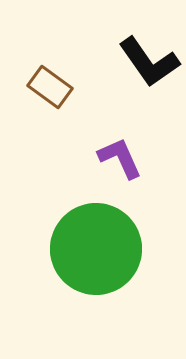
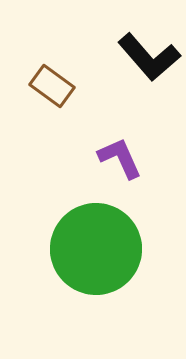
black L-shape: moved 5 px up; rotated 6 degrees counterclockwise
brown rectangle: moved 2 px right, 1 px up
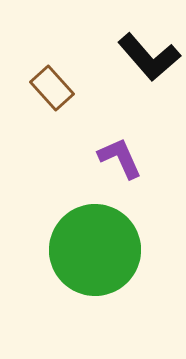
brown rectangle: moved 2 px down; rotated 12 degrees clockwise
green circle: moved 1 px left, 1 px down
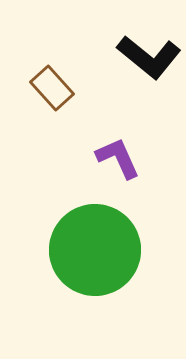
black L-shape: rotated 10 degrees counterclockwise
purple L-shape: moved 2 px left
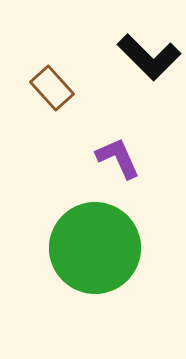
black L-shape: rotated 6 degrees clockwise
green circle: moved 2 px up
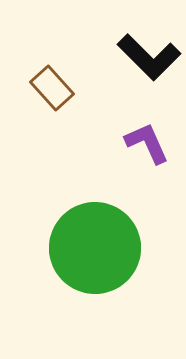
purple L-shape: moved 29 px right, 15 px up
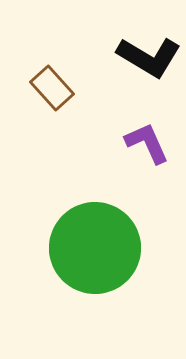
black L-shape: rotated 14 degrees counterclockwise
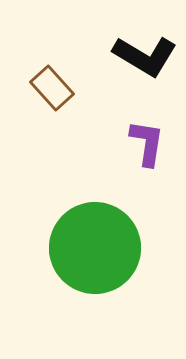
black L-shape: moved 4 px left, 1 px up
purple L-shape: rotated 33 degrees clockwise
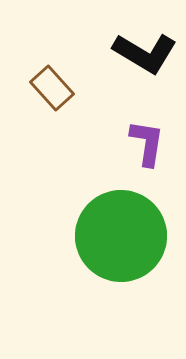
black L-shape: moved 3 px up
green circle: moved 26 px right, 12 px up
